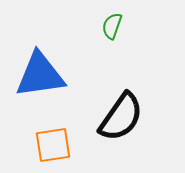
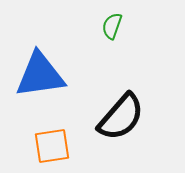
black semicircle: rotated 6 degrees clockwise
orange square: moved 1 px left, 1 px down
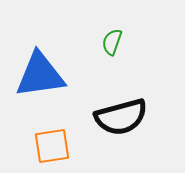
green semicircle: moved 16 px down
black semicircle: rotated 34 degrees clockwise
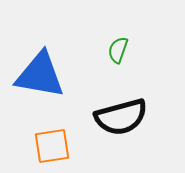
green semicircle: moved 6 px right, 8 px down
blue triangle: rotated 18 degrees clockwise
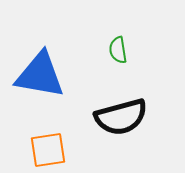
green semicircle: rotated 28 degrees counterclockwise
orange square: moved 4 px left, 4 px down
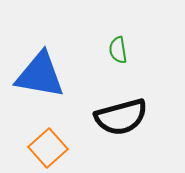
orange square: moved 2 px up; rotated 33 degrees counterclockwise
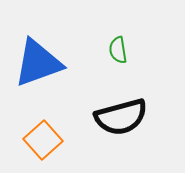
blue triangle: moved 2 px left, 12 px up; rotated 30 degrees counterclockwise
orange square: moved 5 px left, 8 px up
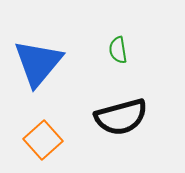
blue triangle: rotated 30 degrees counterclockwise
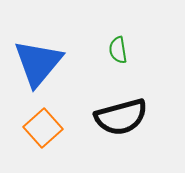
orange square: moved 12 px up
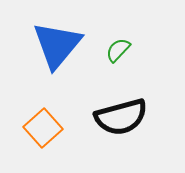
green semicircle: rotated 52 degrees clockwise
blue triangle: moved 19 px right, 18 px up
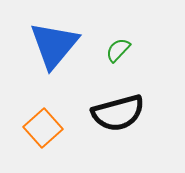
blue triangle: moved 3 px left
black semicircle: moved 3 px left, 4 px up
